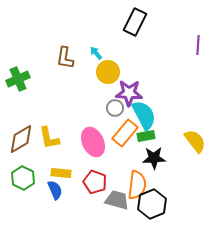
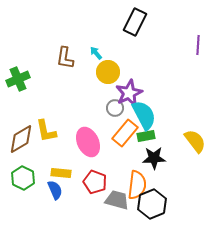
purple star: rotated 28 degrees counterclockwise
yellow L-shape: moved 3 px left, 7 px up
pink ellipse: moved 5 px left
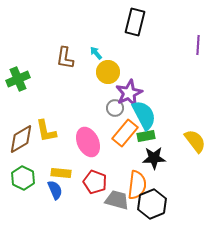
black rectangle: rotated 12 degrees counterclockwise
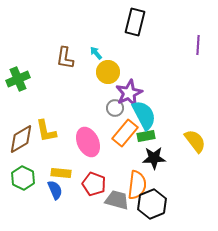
red pentagon: moved 1 px left, 2 px down
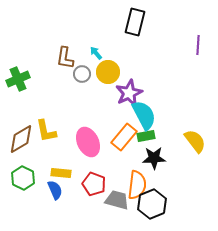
gray circle: moved 33 px left, 34 px up
orange rectangle: moved 1 px left, 4 px down
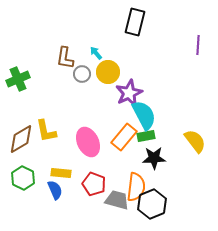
orange semicircle: moved 1 px left, 2 px down
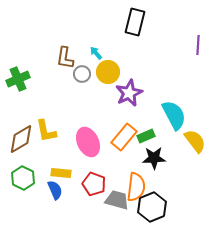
cyan semicircle: moved 30 px right
green rectangle: rotated 12 degrees counterclockwise
black hexagon: moved 3 px down
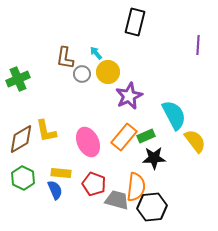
purple star: moved 3 px down
black hexagon: rotated 16 degrees clockwise
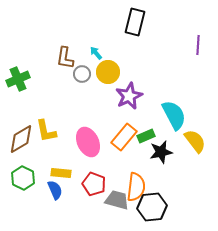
black star: moved 7 px right, 6 px up; rotated 10 degrees counterclockwise
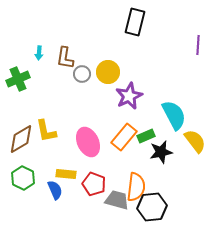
cyan arrow: moved 57 px left; rotated 136 degrees counterclockwise
yellow rectangle: moved 5 px right, 1 px down
